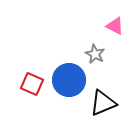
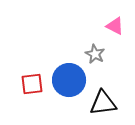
red square: rotated 30 degrees counterclockwise
black triangle: rotated 16 degrees clockwise
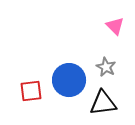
pink triangle: rotated 18 degrees clockwise
gray star: moved 11 px right, 13 px down
red square: moved 1 px left, 7 px down
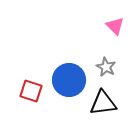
red square: rotated 25 degrees clockwise
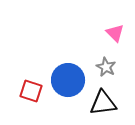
pink triangle: moved 7 px down
blue circle: moved 1 px left
